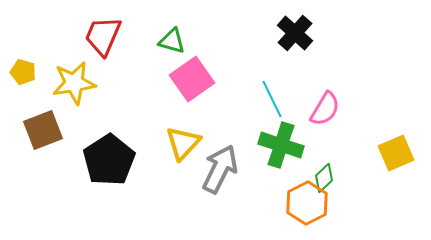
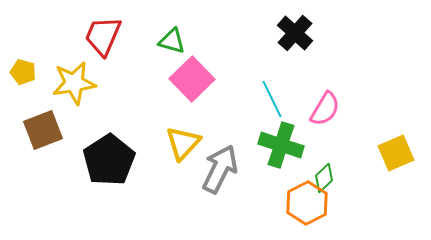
pink square: rotated 9 degrees counterclockwise
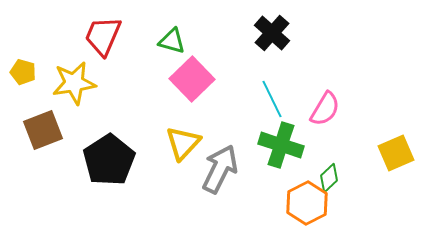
black cross: moved 23 px left
green diamond: moved 5 px right
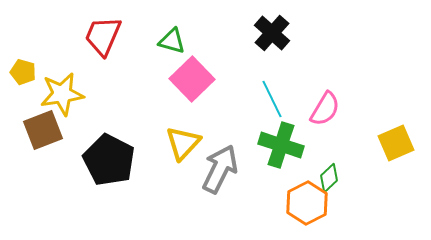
yellow star: moved 12 px left, 11 px down
yellow square: moved 10 px up
black pentagon: rotated 12 degrees counterclockwise
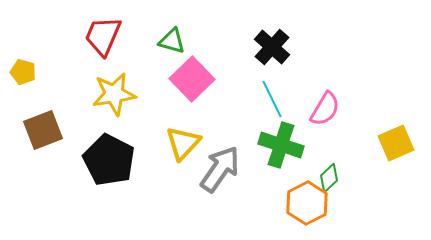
black cross: moved 14 px down
yellow star: moved 52 px right
gray arrow: rotated 9 degrees clockwise
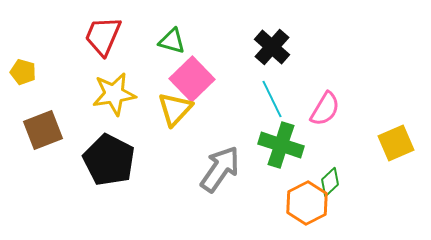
yellow triangle: moved 8 px left, 34 px up
green diamond: moved 1 px right, 4 px down
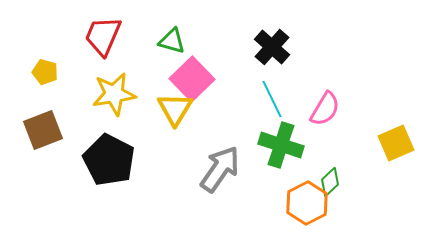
yellow pentagon: moved 22 px right
yellow triangle: rotated 12 degrees counterclockwise
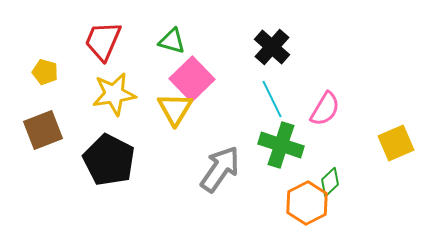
red trapezoid: moved 5 px down
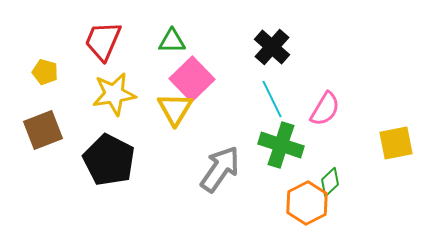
green triangle: rotated 16 degrees counterclockwise
yellow square: rotated 12 degrees clockwise
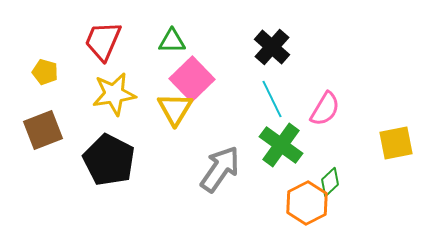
green cross: rotated 18 degrees clockwise
